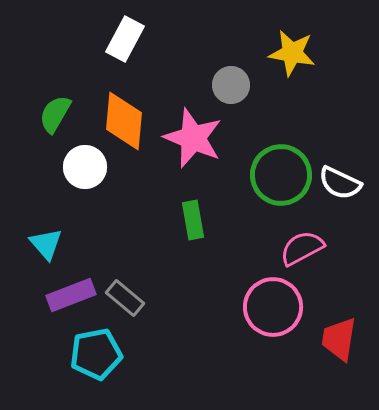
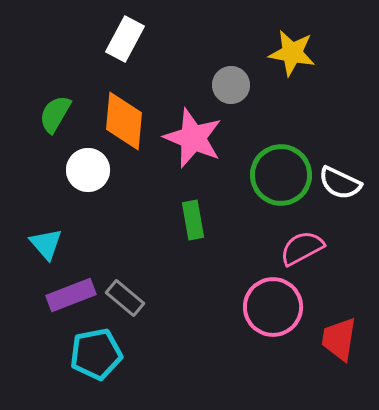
white circle: moved 3 px right, 3 px down
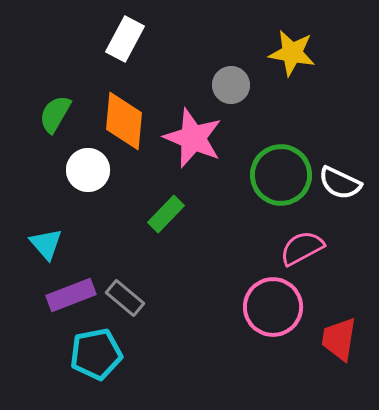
green rectangle: moved 27 px left, 6 px up; rotated 54 degrees clockwise
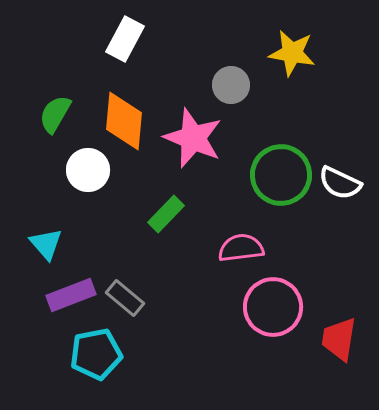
pink semicircle: moved 61 px left; rotated 21 degrees clockwise
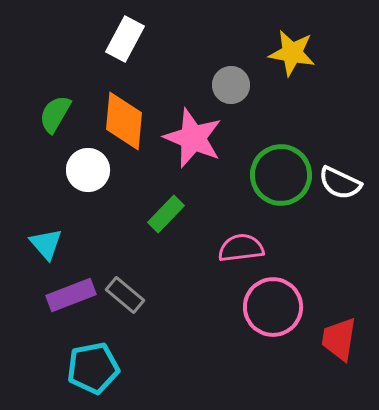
gray rectangle: moved 3 px up
cyan pentagon: moved 3 px left, 14 px down
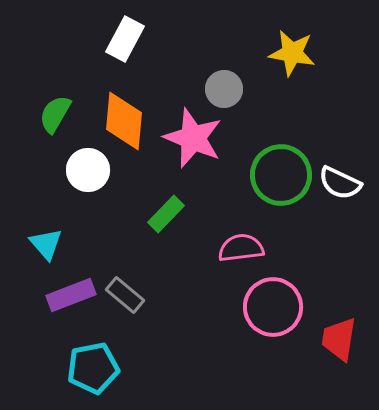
gray circle: moved 7 px left, 4 px down
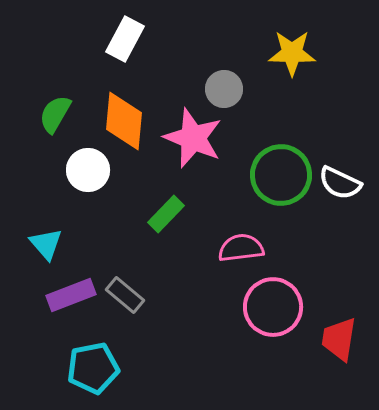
yellow star: rotated 9 degrees counterclockwise
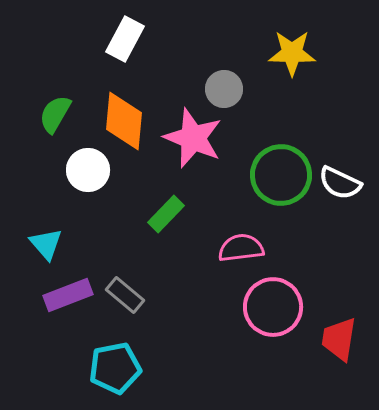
purple rectangle: moved 3 px left
cyan pentagon: moved 22 px right
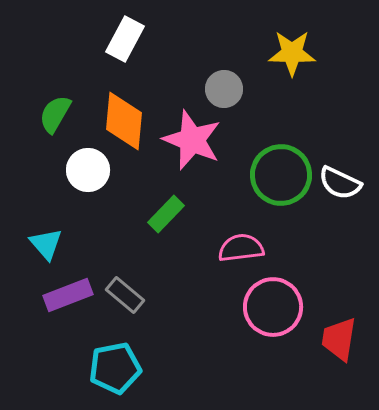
pink star: moved 1 px left, 2 px down
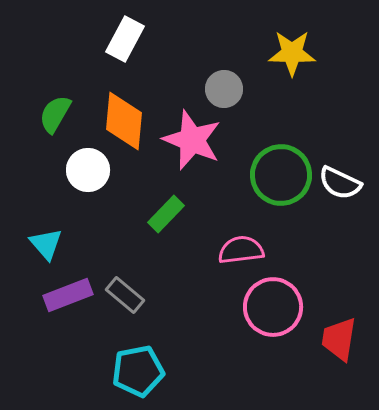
pink semicircle: moved 2 px down
cyan pentagon: moved 23 px right, 3 px down
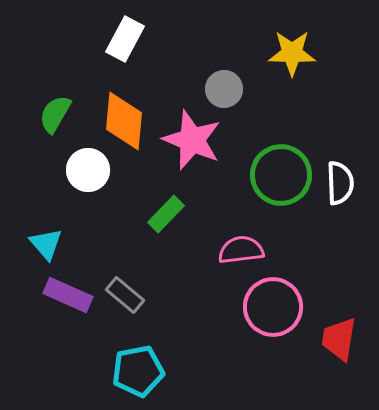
white semicircle: rotated 117 degrees counterclockwise
purple rectangle: rotated 45 degrees clockwise
